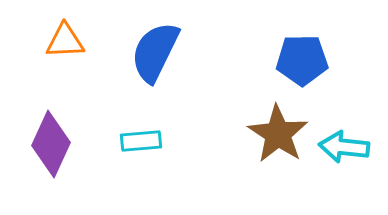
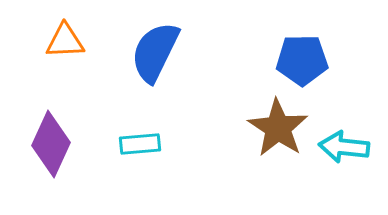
brown star: moved 6 px up
cyan rectangle: moved 1 px left, 3 px down
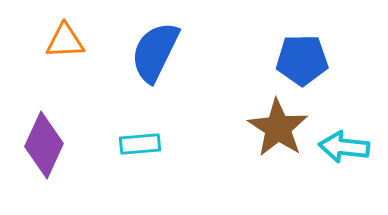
purple diamond: moved 7 px left, 1 px down
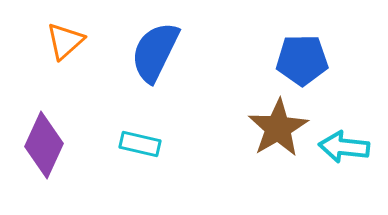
orange triangle: rotated 39 degrees counterclockwise
brown star: rotated 8 degrees clockwise
cyan rectangle: rotated 18 degrees clockwise
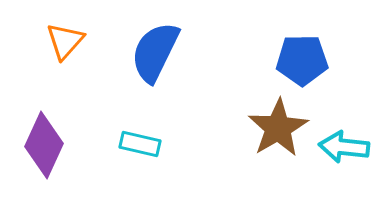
orange triangle: rotated 6 degrees counterclockwise
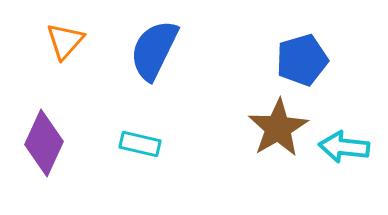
blue semicircle: moved 1 px left, 2 px up
blue pentagon: rotated 15 degrees counterclockwise
purple diamond: moved 2 px up
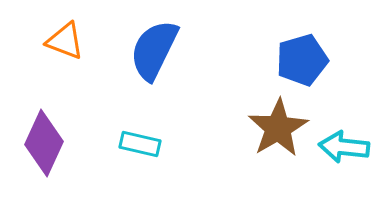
orange triangle: rotated 51 degrees counterclockwise
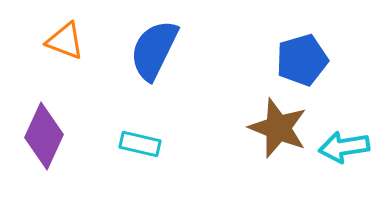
brown star: rotated 20 degrees counterclockwise
purple diamond: moved 7 px up
cyan arrow: rotated 15 degrees counterclockwise
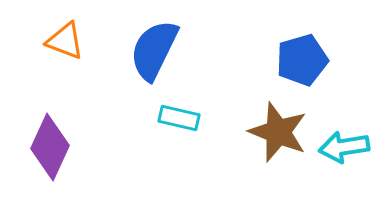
brown star: moved 4 px down
purple diamond: moved 6 px right, 11 px down
cyan rectangle: moved 39 px right, 26 px up
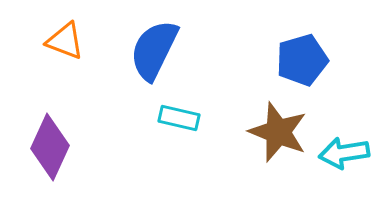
cyan arrow: moved 6 px down
